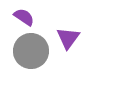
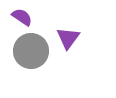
purple semicircle: moved 2 px left
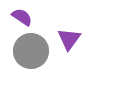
purple triangle: moved 1 px right, 1 px down
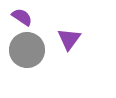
gray circle: moved 4 px left, 1 px up
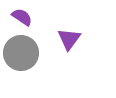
gray circle: moved 6 px left, 3 px down
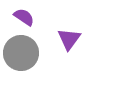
purple semicircle: moved 2 px right
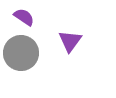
purple triangle: moved 1 px right, 2 px down
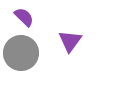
purple semicircle: rotated 10 degrees clockwise
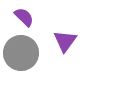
purple triangle: moved 5 px left
